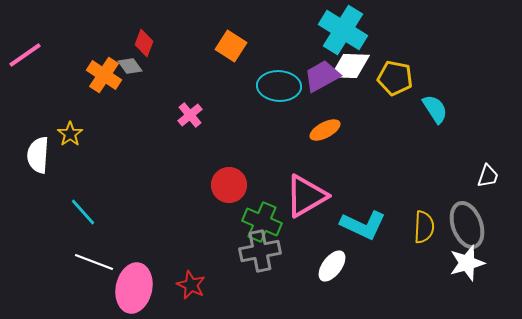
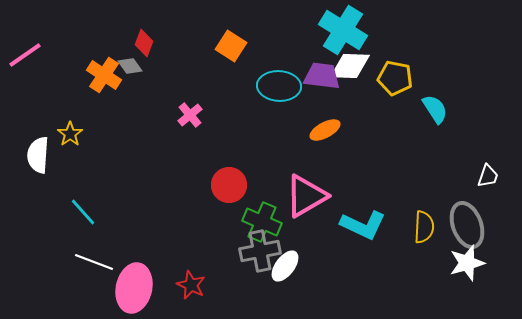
purple trapezoid: rotated 36 degrees clockwise
white ellipse: moved 47 px left
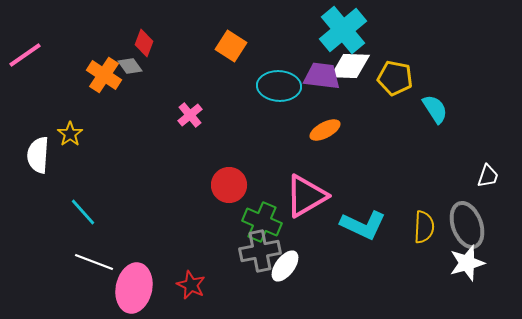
cyan cross: rotated 18 degrees clockwise
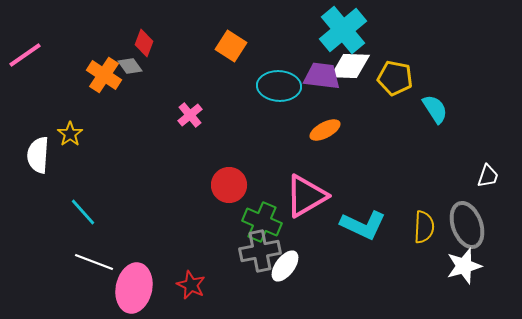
white star: moved 3 px left, 3 px down
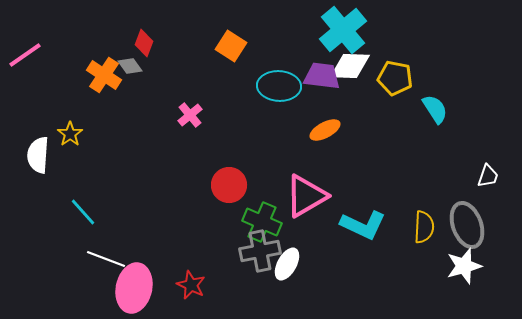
white line: moved 12 px right, 3 px up
white ellipse: moved 2 px right, 2 px up; rotated 8 degrees counterclockwise
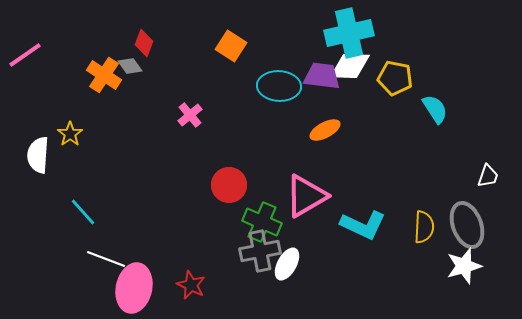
cyan cross: moved 6 px right, 3 px down; rotated 27 degrees clockwise
